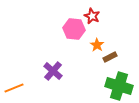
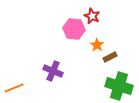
purple cross: rotated 18 degrees counterclockwise
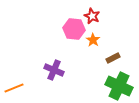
orange star: moved 4 px left, 5 px up
brown rectangle: moved 3 px right, 1 px down
purple cross: moved 1 px right, 1 px up
green cross: rotated 8 degrees clockwise
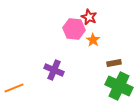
red star: moved 3 px left, 1 px down
brown rectangle: moved 1 px right, 5 px down; rotated 16 degrees clockwise
